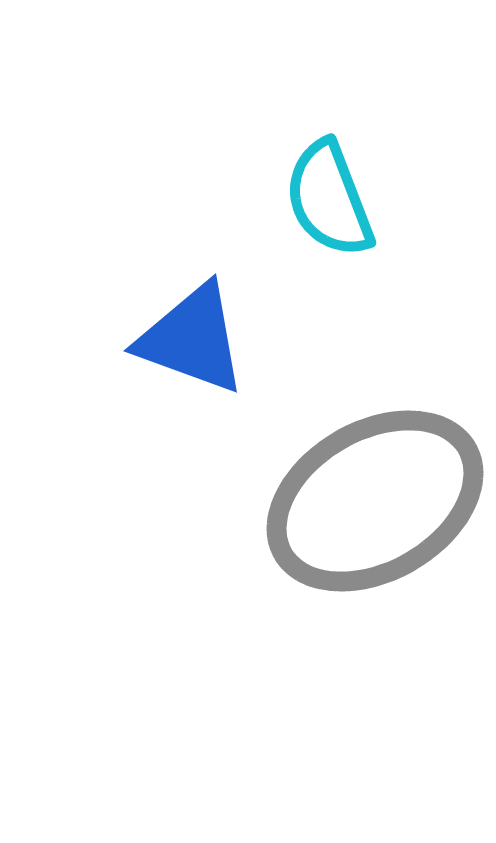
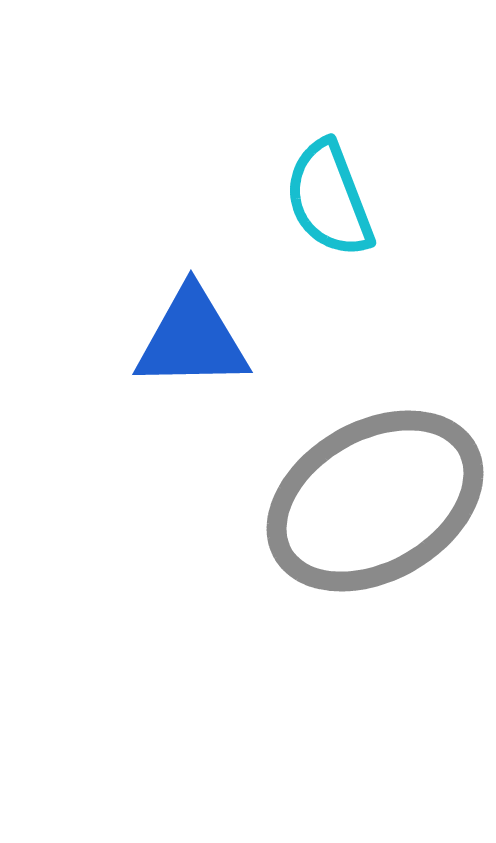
blue triangle: rotated 21 degrees counterclockwise
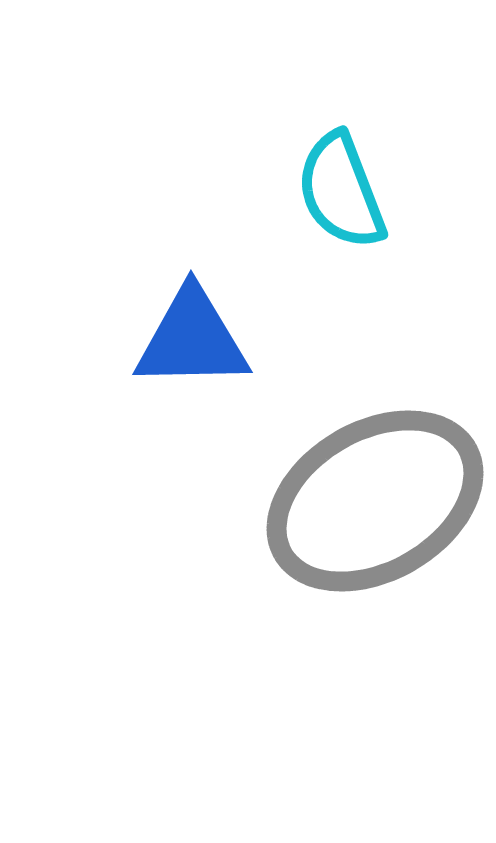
cyan semicircle: moved 12 px right, 8 px up
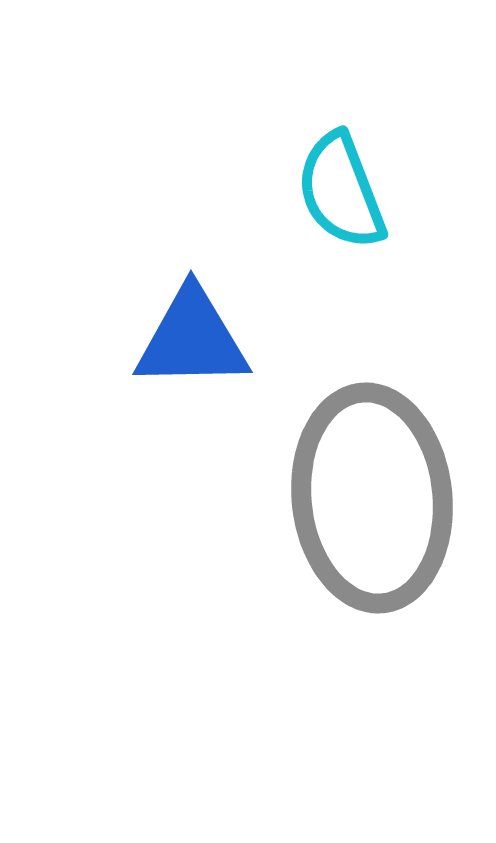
gray ellipse: moved 3 px left, 3 px up; rotated 66 degrees counterclockwise
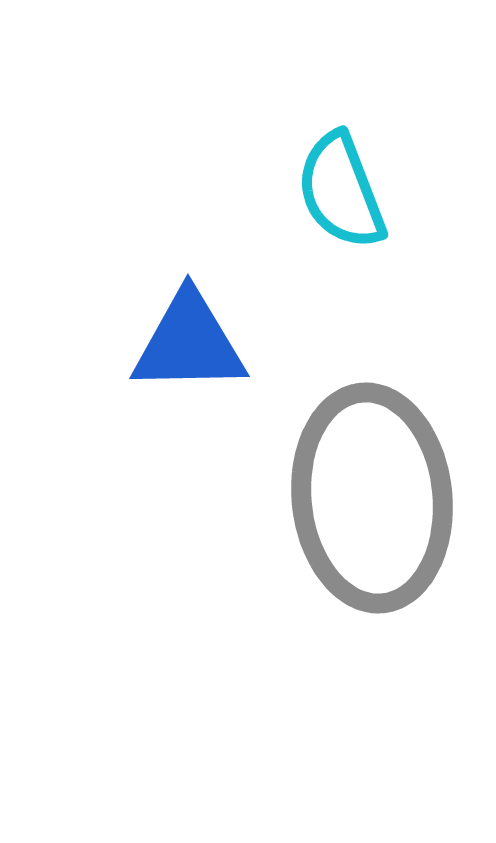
blue triangle: moved 3 px left, 4 px down
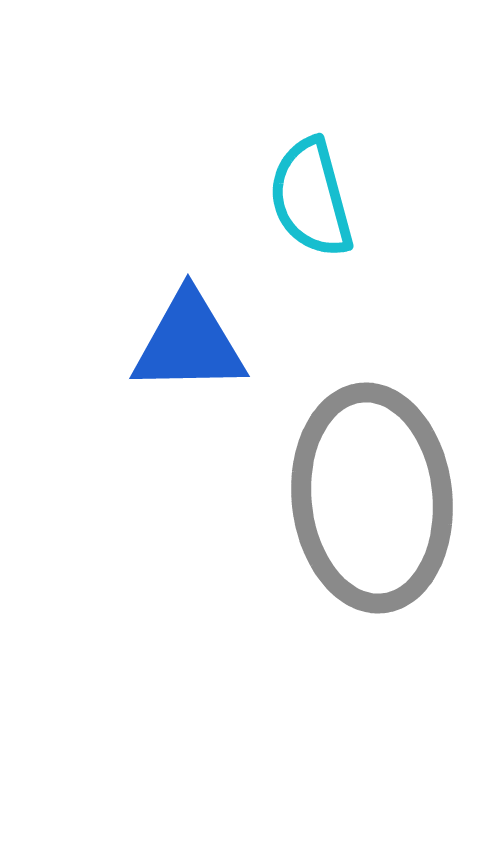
cyan semicircle: moved 30 px left, 7 px down; rotated 6 degrees clockwise
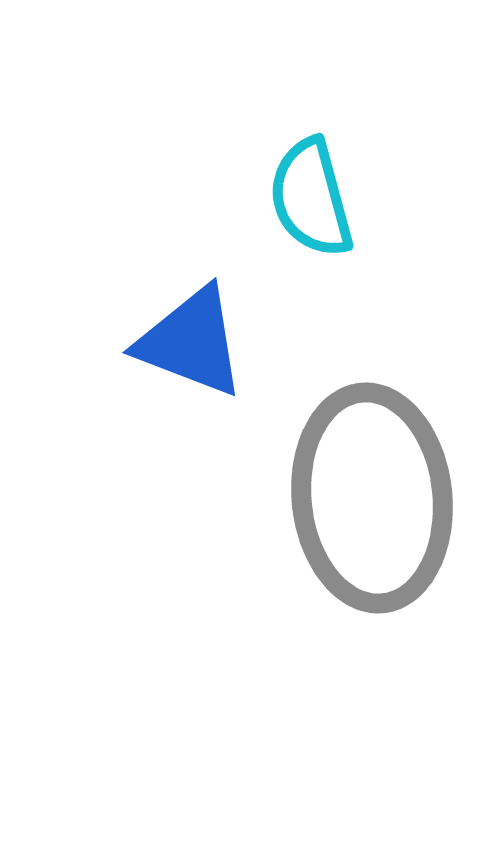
blue triangle: moved 2 px right, 1 px up; rotated 22 degrees clockwise
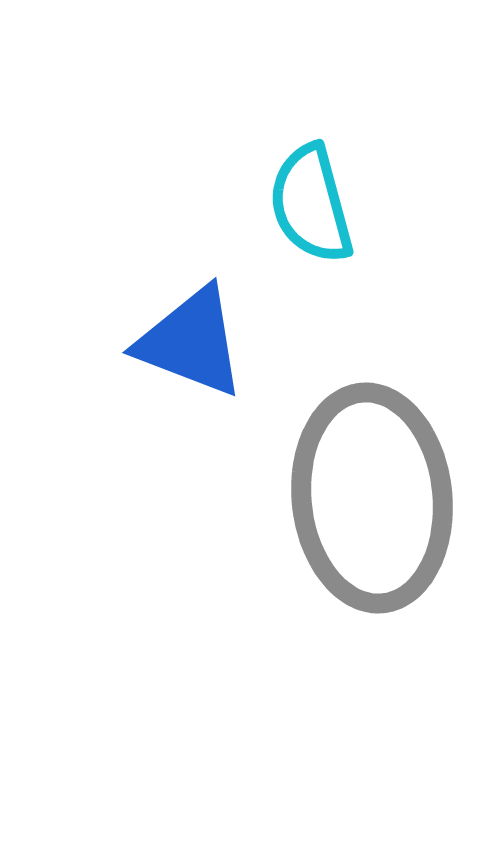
cyan semicircle: moved 6 px down
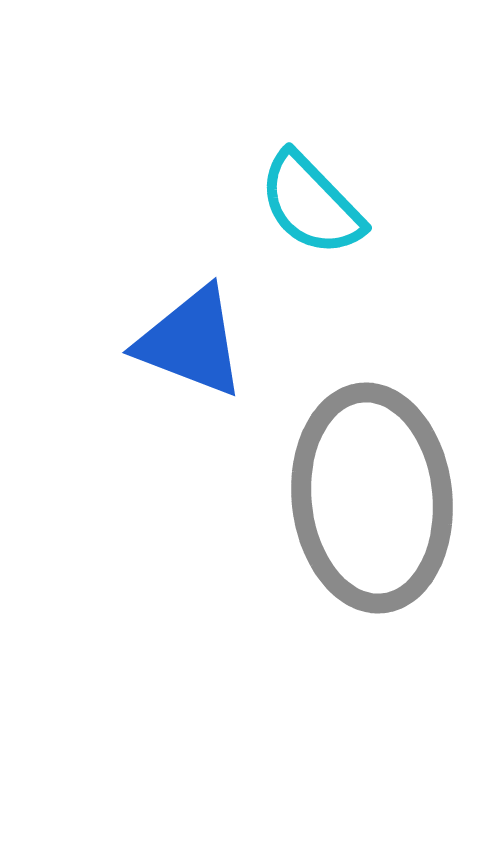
cyan semicircle: rotated 29 degrees counterclockwise
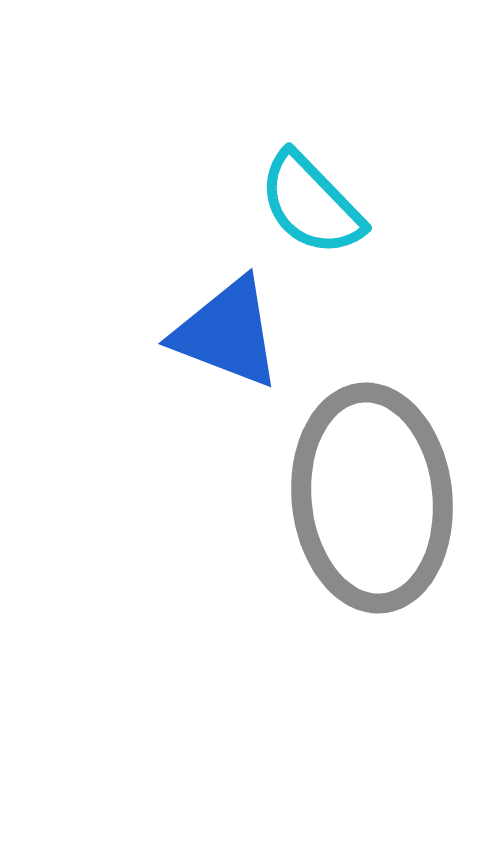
blue triangle: moved 36 px right, 9 px up
